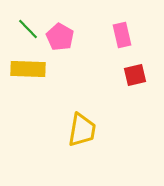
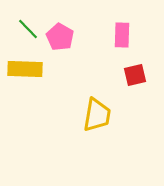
pink rectangle: rotated 15 degrees clockwise
yellow rectangle: moved 3 px left
yellow trapezoid: moved 15 px right, 15 px up
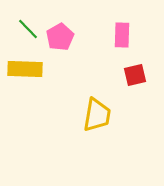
pink pentagon: rotated 12 degrees clockwise
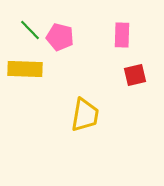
green line: moved 2 px right, 1 px down
pink pentagon: rotated 28 degrees counterclockwise
yellow trapezoid: moved 12 px left
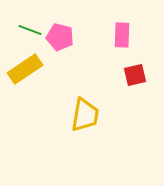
green line: rotated 25 degrees counterclockwise
yellow rectangle: rotated 36 degrees counterclockwise
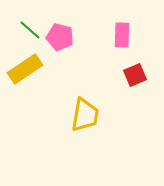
green line: rotated 20 degrees clockwise
red square: rotated 10 degrees counterclockwise
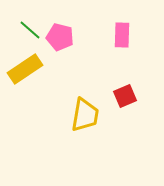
red square: moved 10 px left, 21 px down
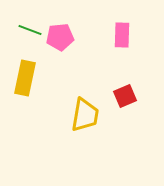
green line: rotated 20 degrees counterclockwise
pink pentagon: rotated 20 degrees counterclockwise
yellow rectangle: moved 9 px down; rotated 44 degrees counterclockwise
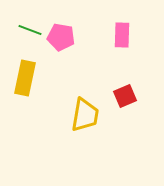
pink pentagon: moved 1 px right; rotated 16 degrees clockwise
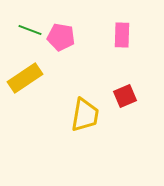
yellow rectangle: rotated 44 degrees clockwise
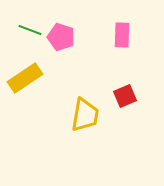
pink pentagon: rotated 8 degrees clockwise
